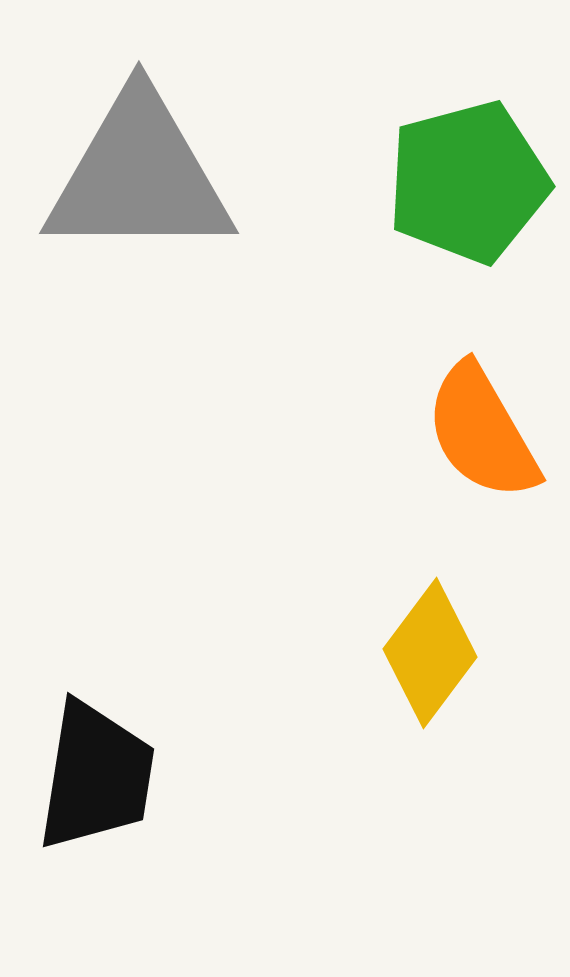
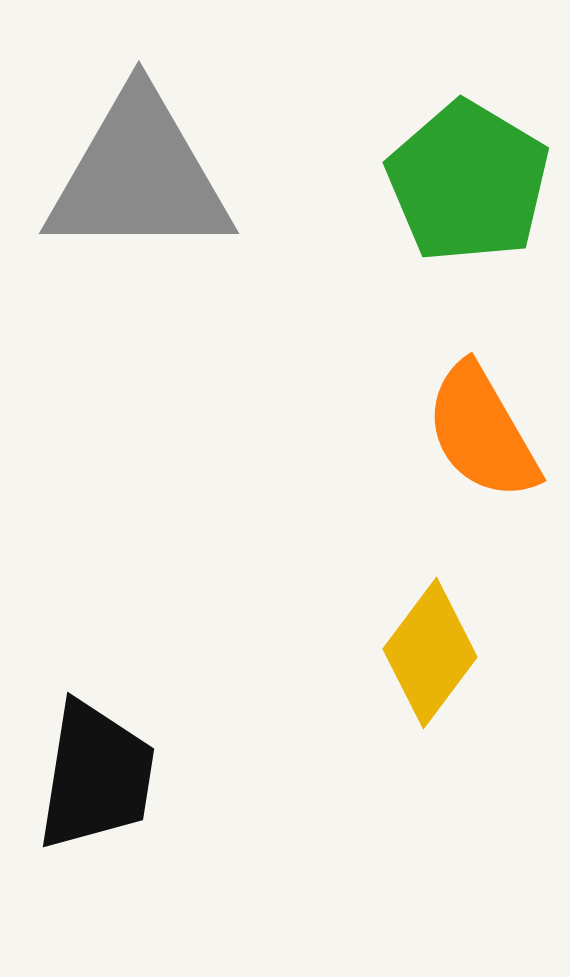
green pentagon: rotated 26 degrees counterclockwise
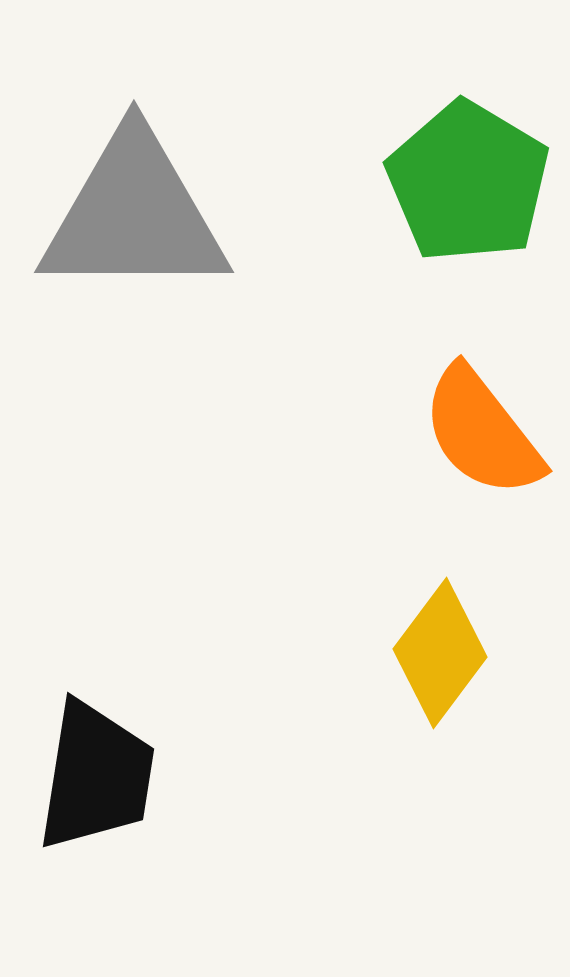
gray triangle: moved 5 px left, 39 px down
orange semicircle: rotated 8 degrees counterclockwise
yellow diamond: moved 10 px right
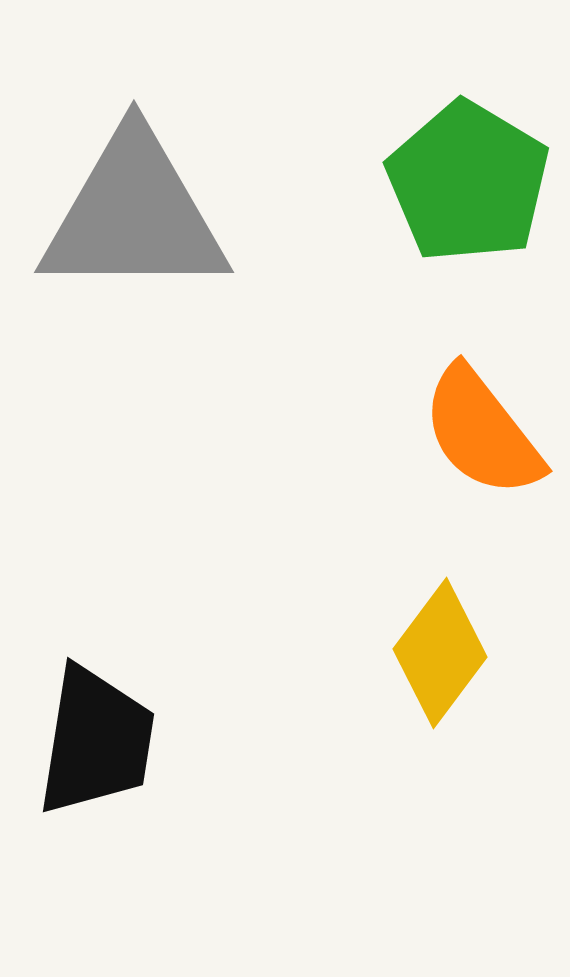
black trapezoid: moved 35 px up
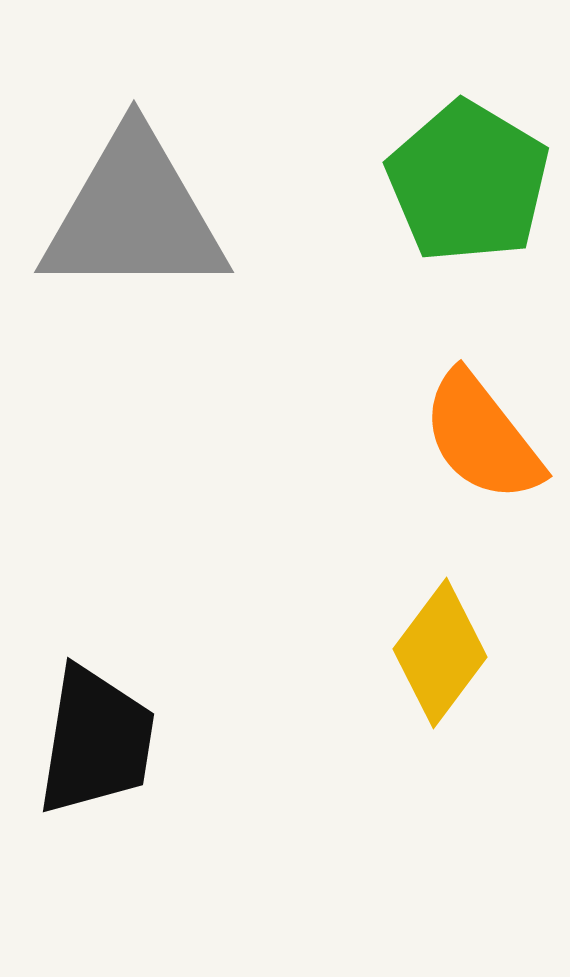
orange semicircle: moved 5 px down
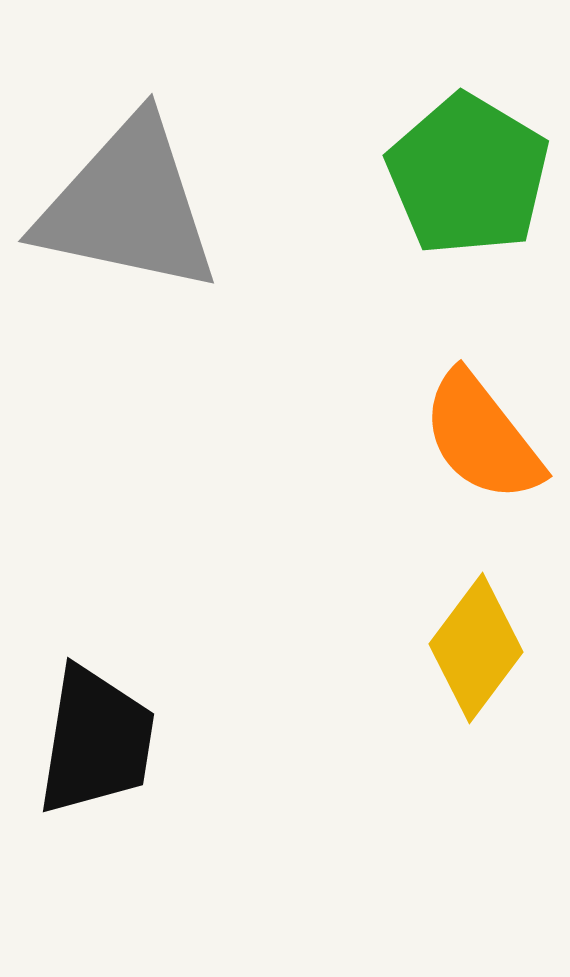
green pentagon: moved 7 px up
gray triangle: moved 6 px left, 9 px up; rotated 12 degrees clockwise
yellow diamond: moved 36 px right, 5 px up
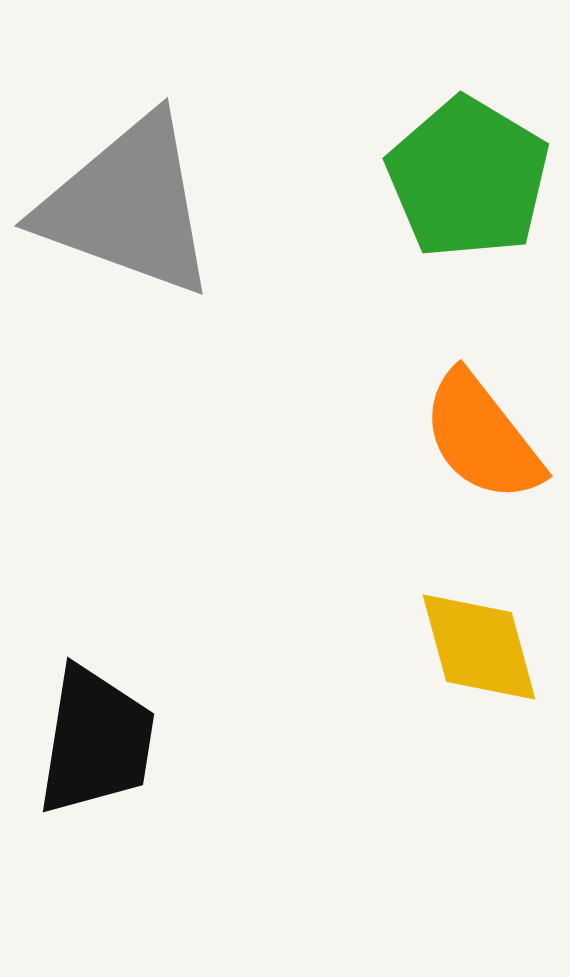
green pentagon: moved 3 px down
gray triangle: rotated 8 degrees clockwise
yellow diamond: moved 3 px right, 1 px up; rotated 52 degrees counterclockwise
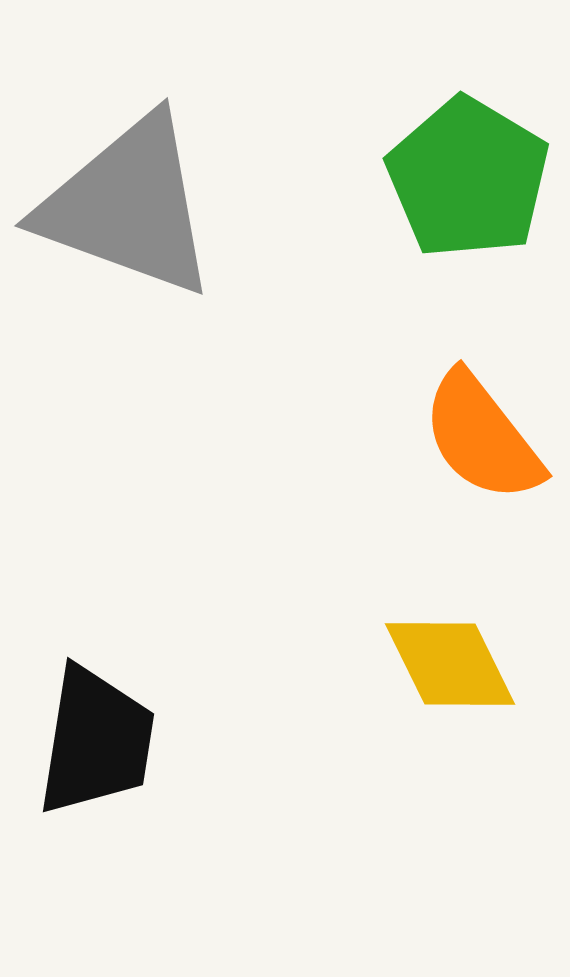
yellow diamond: moved 29 px left, 17 px down; rotated 11 degrees counterclockwise
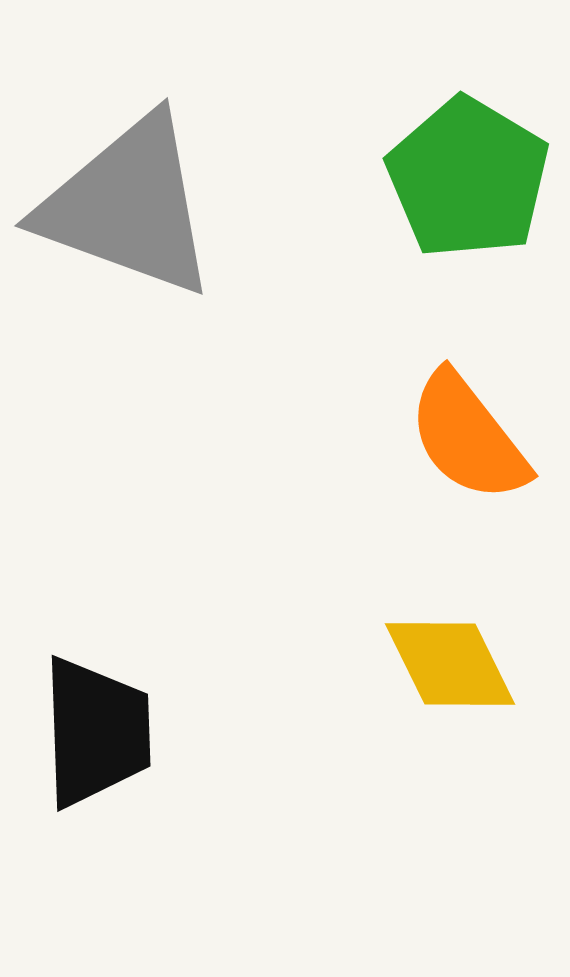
orange semicircle: moved 14 px left
black trapezoid: moved 9 px up; rotated 11 degrees counterclockwise
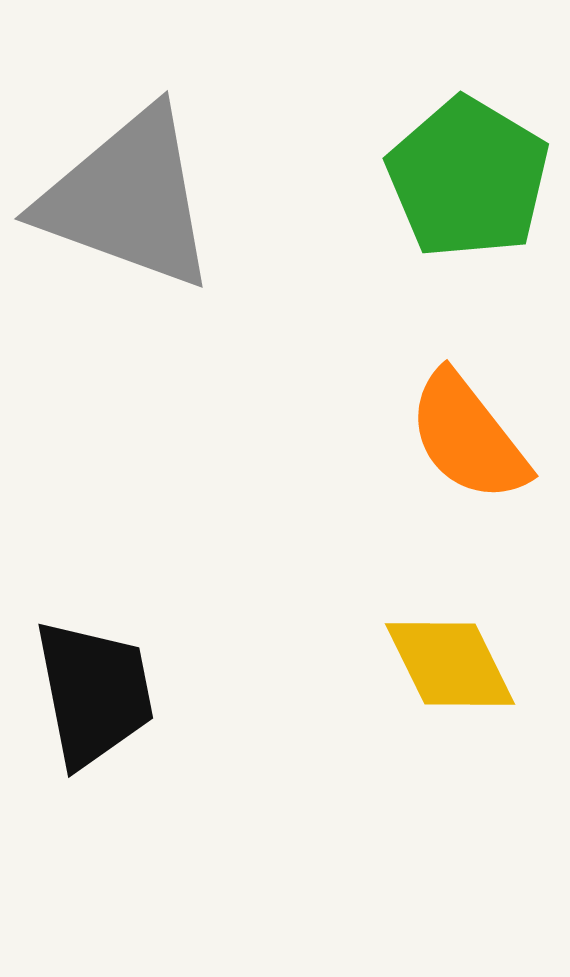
gray triangle: moved 7 px up
black trapezoid: moved 2 px left, 39 px up; rotated 9 degrees counterclockwise
